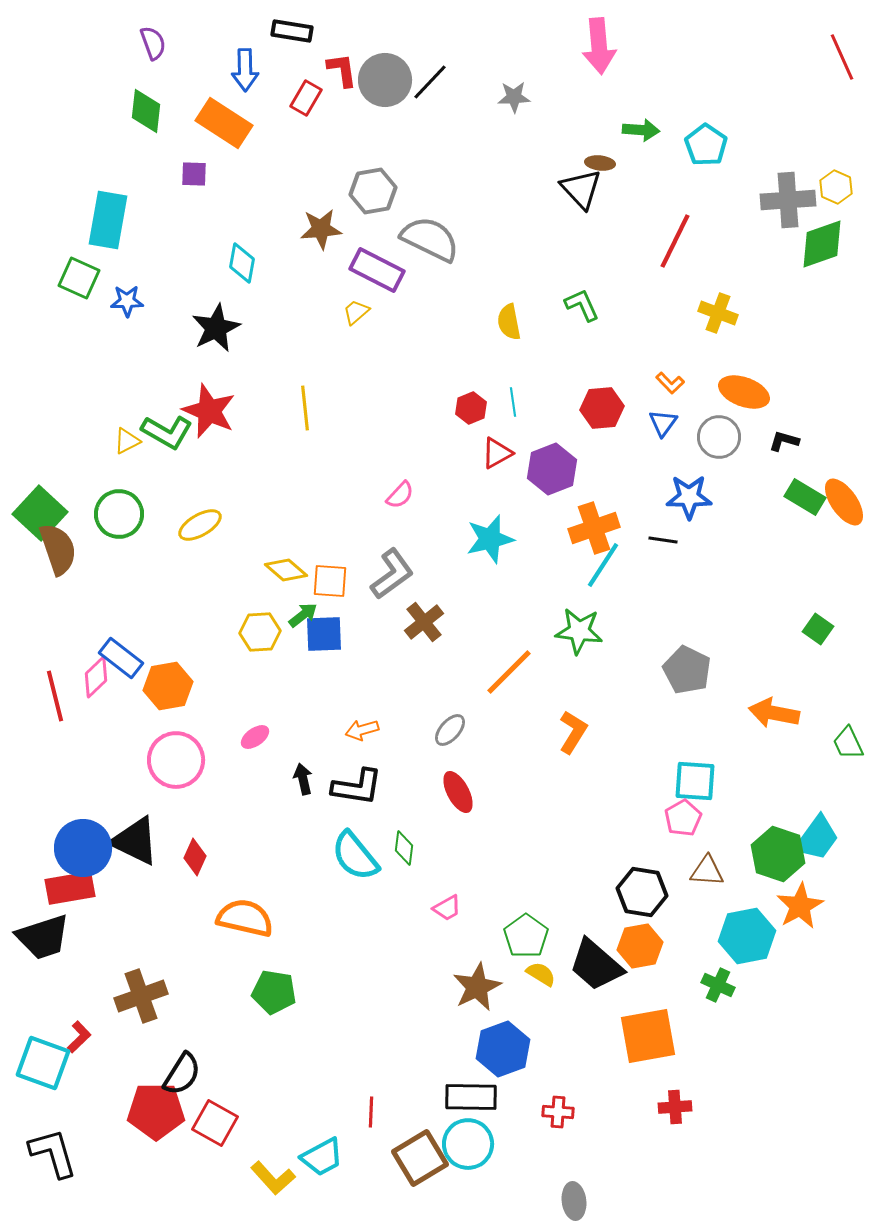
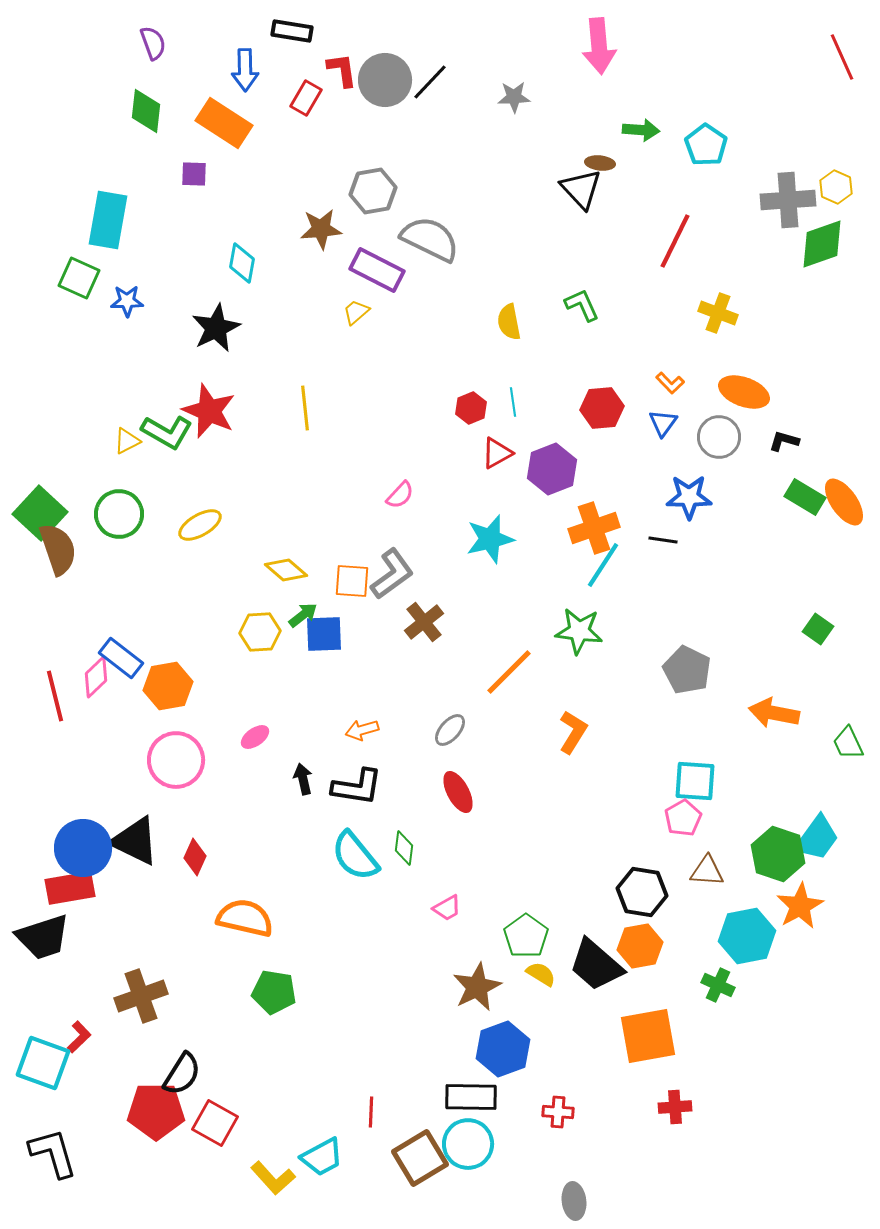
orange square at (330, 581): moved 22 px right
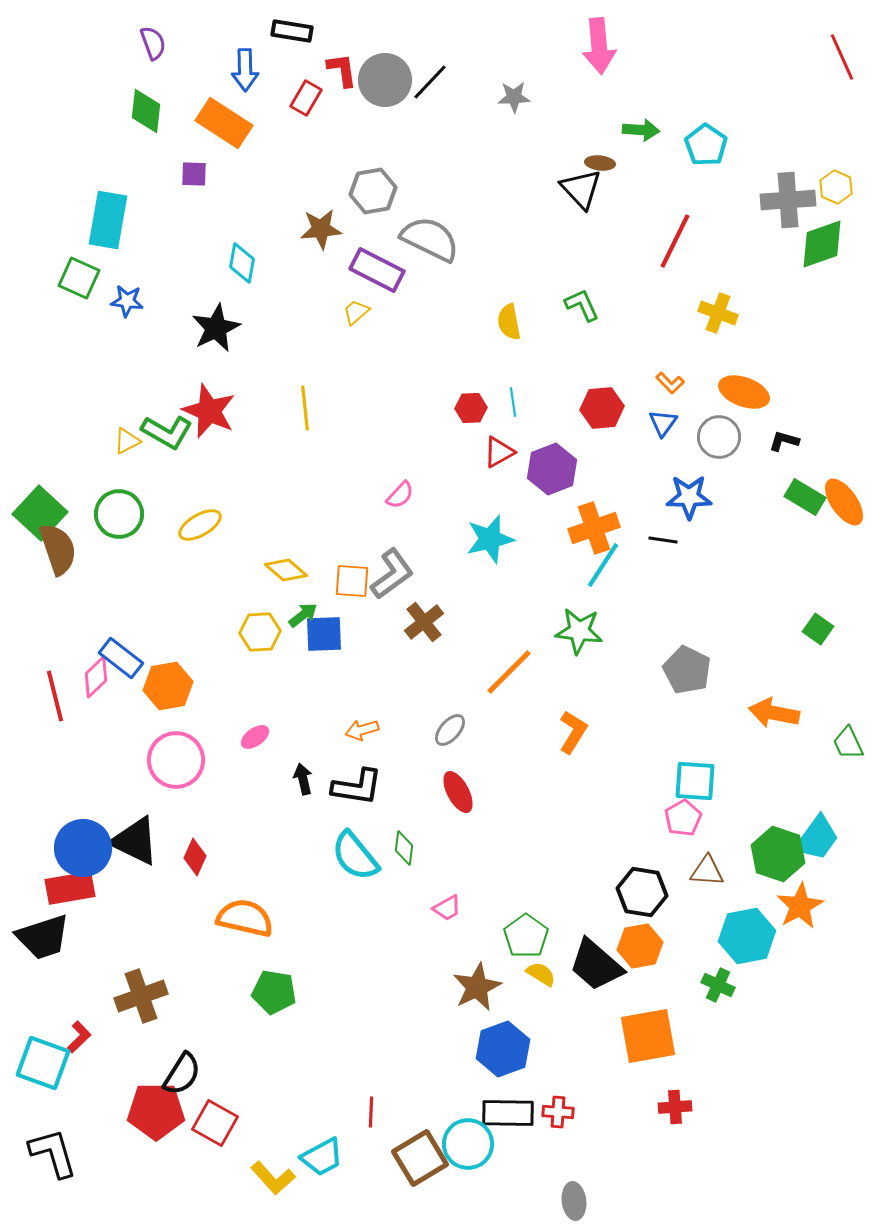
blue star at (127, 301): rotated 8 degrees clockwise
red hexagon at (471, 408): rotated 20 degrees clockwise
red triangle at (497, 453): moved 2 px right, 1 px up
black rectangle at (471, 1097): moved 37 px right, 16 px down
